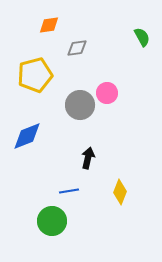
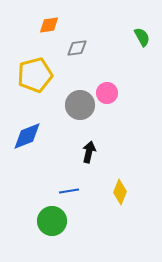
black arrow: moved 1 px right, 6 px up
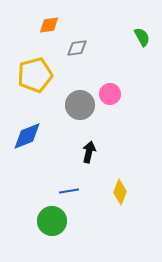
pink circle: moved 3 px right, 1 px down
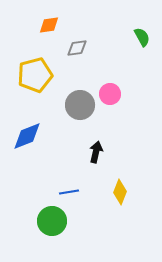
black arrow: moved 7 px right
blue line: moved 1 px down
